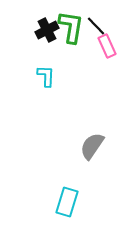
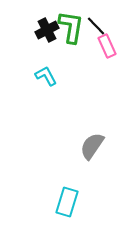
cyan L-shape: rotated 30 degrees counterclockwise
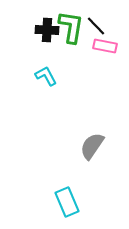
black cross: rotated 30 degrees clockwise
pink rectangle: moved 2 px left; rotated 55 degrees counterclockwise
cyan rectangle: rotated 40 degrees counterclockwise
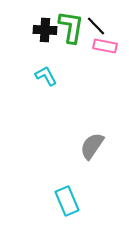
black cross: moved 2 px left
cyan rectangle: moved 1 px up
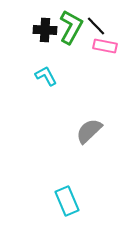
green L-shape: rotated 20 degrees clockwise
gray semicircle: moved 3 px left, 15 px up; rotated 12 degrees clockwise
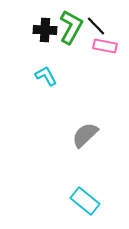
gray semicircle: moved 4 px left, 4 px down
cyan rectangle: moved 18 px right; rotated 28 degrees counterclockwise
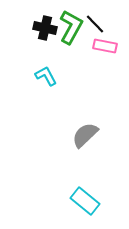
black line: moved 1 px left, 2 px up
black cross: moved 2 px up; rotated 10 degrees clockwise
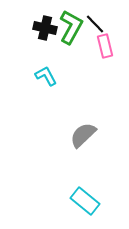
pink rectangle: rotated 65 degrees clockwise
gray semicircle: moved 2 px left
